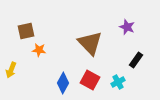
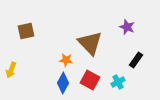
orange star: moved 27 px right, 10 px down
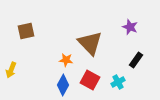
purple star: moved 3 px right
blue diamond: moved 2 px down
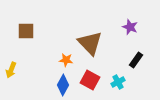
brown square: rotated 12 degrees clockwise
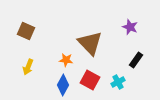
brown square: rotated 24 degrees clockwise
yellow arrow: moved 17 px right, 3 px up
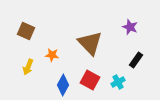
orange star: moved 14 px left, 5 px up
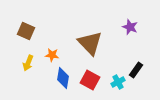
black rectangle: moved 10 px down
yellow arrow: moved 4 px up
blue diamond: moved 7 px up; rotated 20 degrees counterclockwise
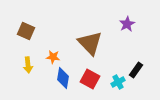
purple star: moved 3 px left, 3 px up; rotated 21 degrees clockwise
orange star: moved 1 px right, 2 px down
yellow arrow: moved 2 px down; rotated 28 degrees counterclockwise
red square: moved 1 px up
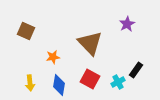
orange star: rotated 16 degrees counterclockwise
yellow arrow: moved 2 px right, 18 px down
blue diamond: moved 4 px left, 7 px down
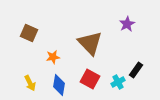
brown square: moved 3 px right, 2 px down
yellow arrow: rotated 21 degrees counterclockwise
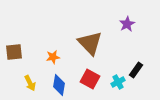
brown square: moved 15 px left, 19 px down; rotated 30 degrees counterclockwise
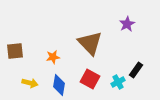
brown square: moved 1 px right, 1 px up
yellow arrow: rotated 49 degrees counterclockwise
